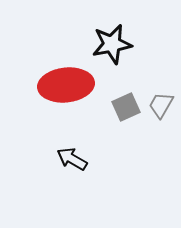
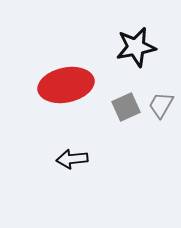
black star: moved 24 px right, 3 px down
red ellipse: rotated 6 degrees counterclockwise
black arrow: rotated 36 degrees counterclockwise
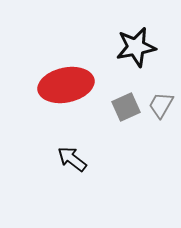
black arrow: rotated 44 degrees clockwise
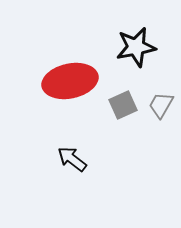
red ellipse: moved 4 px right, 4 px up
gray square: moved 3 px left, 2 px up
